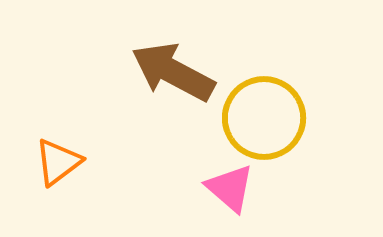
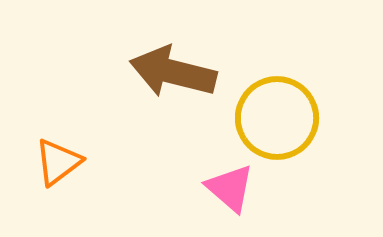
brown arrow: rotated 14 degrees counterclockwise
yellow circle: moved 13 px right
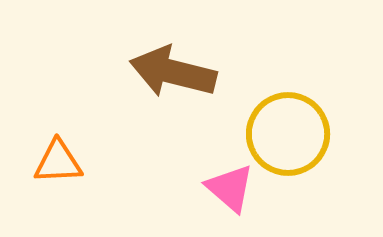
yellow circle: moved 11 px right, 16 px down
orange triangle: rotated 34 degrees clockwise
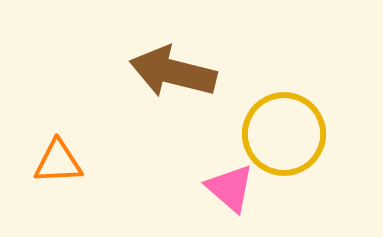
yellow circle: moved 4 px left
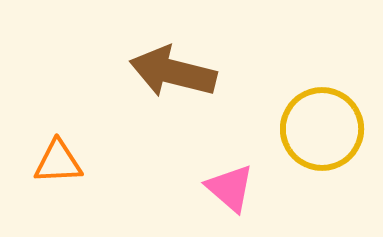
yellow circle: moved 38 px right, 5 px up
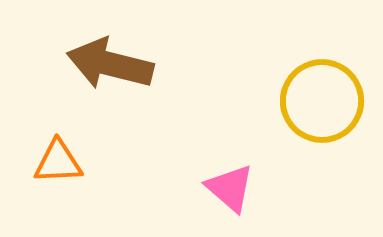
brown arrow: moved 63 px left, 8 px up
yellow circle: moved 28 px up
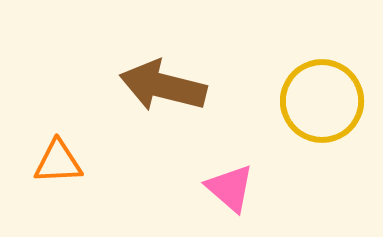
brown arrow: moved 53 px right, 22 px down
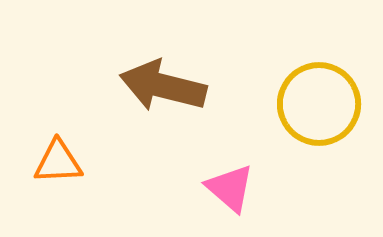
yellow circle: moved 3 px left, 3 px down
